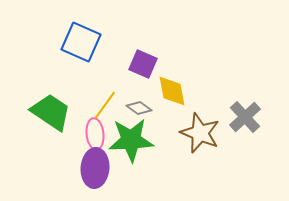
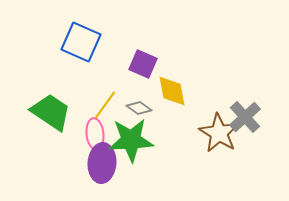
brown star: moved 19 px right; rotated 9 degrees clockwise
purple ellipse: moved 7 px right, 5 px up
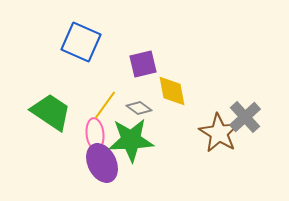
purple square: rotated 36 degrees counterclockwise
purple ellipse: rotated 30 degrees counterclockwise
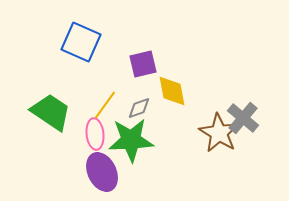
gray diamond: rotated 55 degrees counterclockwise
gray cross: moved 2 px left, 1 px down; rotated 8 degrees counterclockwise
purple ellipse: moved 9 px down
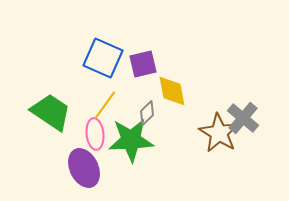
blue square: moved 22 px right, 16 px down
gray diamond: moved 8 px right, 5 px down; rotated 25 degrees counterclockwise
purple ellipse: moved 18 px left, 4 px up
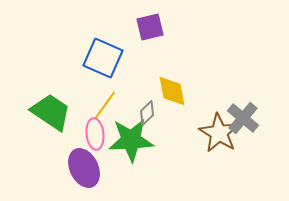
purple square: moved 7 px right, 37 px up
